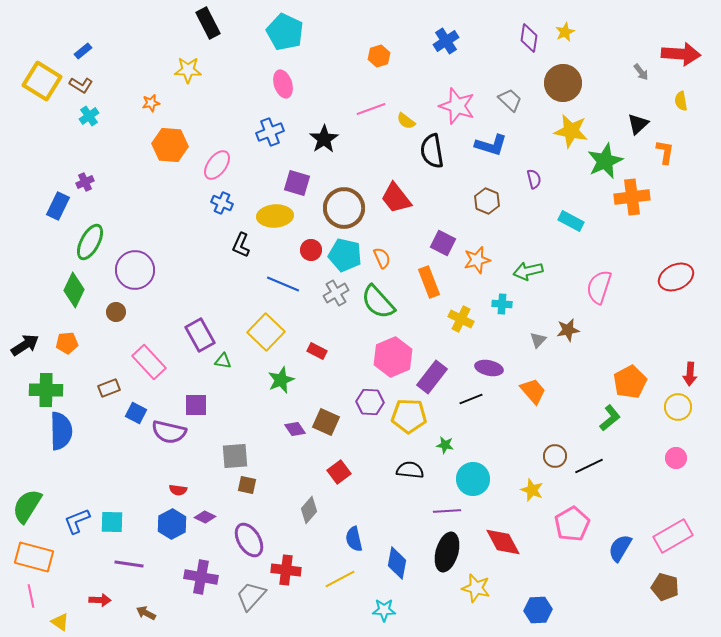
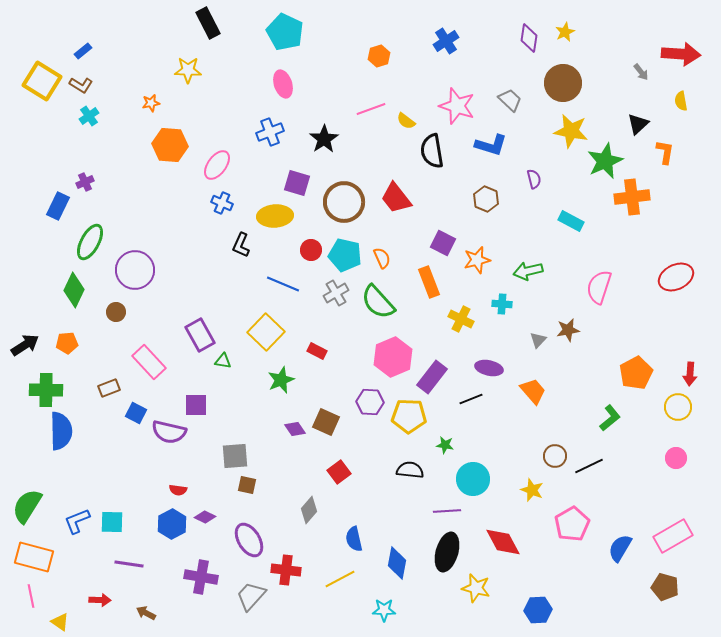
brown hexagon at (487, 201): moved 1 px left, 2 px up
brown circle at (344, 208): moved 6 px up
orange pentagon at (630, 382): moved 6 px right, 9 px up
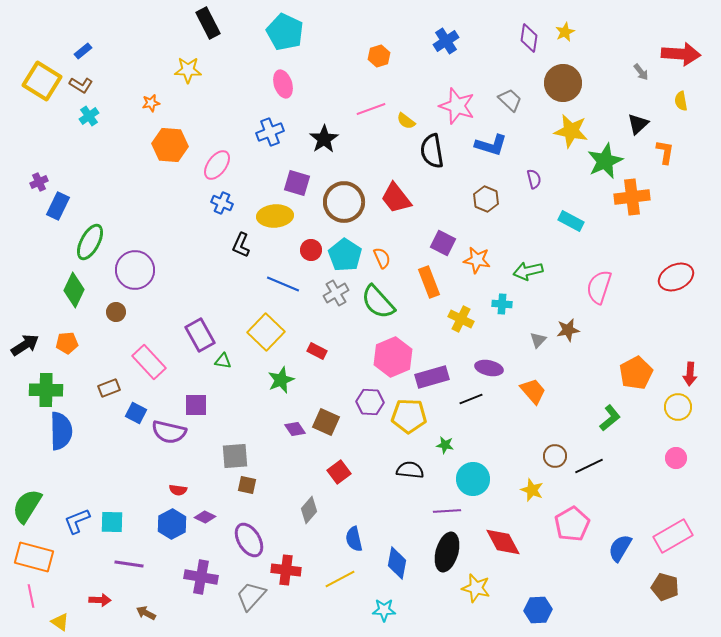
purple cross at (85, 182): moved 46 px left
cyan pentagon at (345, 255): rotated 20 degrees clockwise
orange star at (477, 260): rotated 24 degrees clockwise
purple rectangle at (432, 377): rotated 36 degrees clockwise
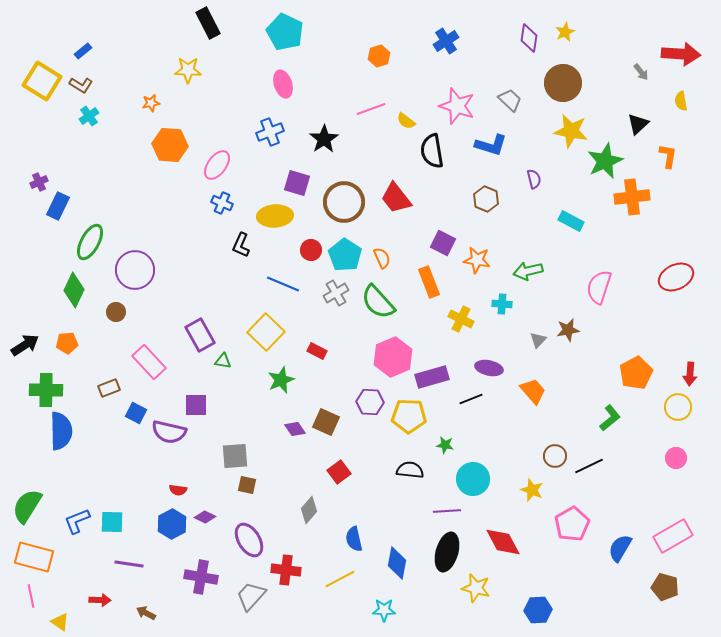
orange L-shape at (665, 152): moved 3 px right, 4 px down
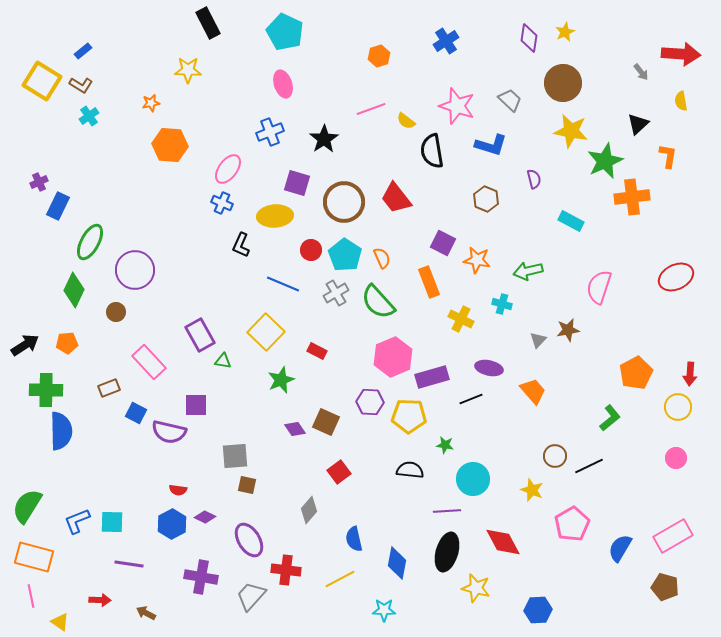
pink ellipse at (217, 165): moved 11 px right, 4 px down
cyan cross at (502, 304): rotated 12 degrees clockwise
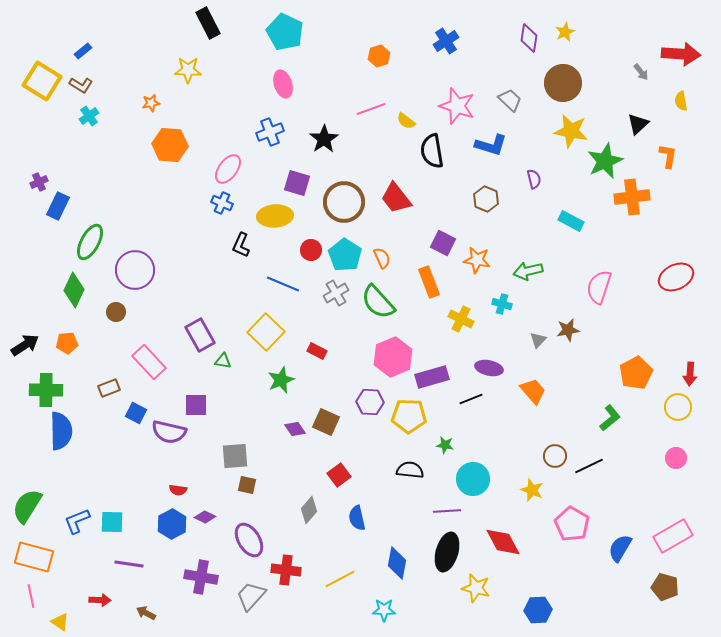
red square at (339, 472): moved 3 px down
pink pentagon at (572, 524): rotated 12 degrees counterclockwise
blue semicircle at (354, 539): moved 3 px right, 21 px up
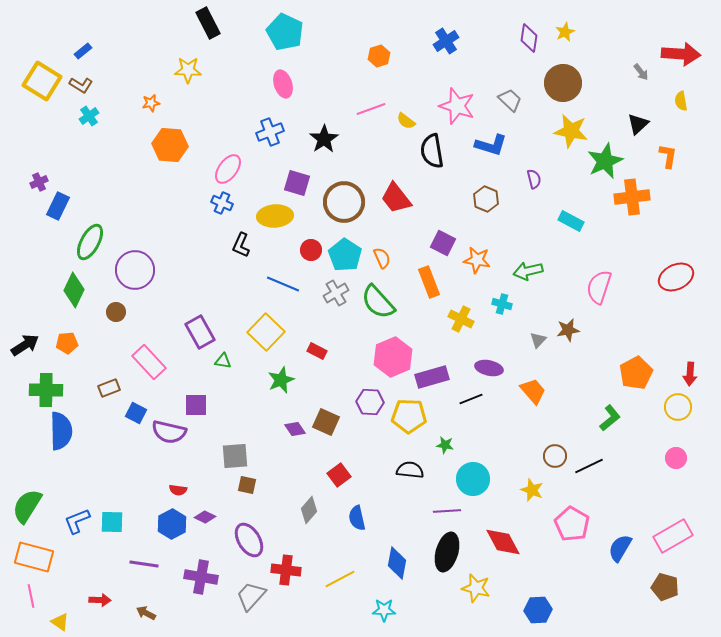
purple rectangle at (200, 335): moved 3 px up
purple line at (129, 564): moved 15 px right
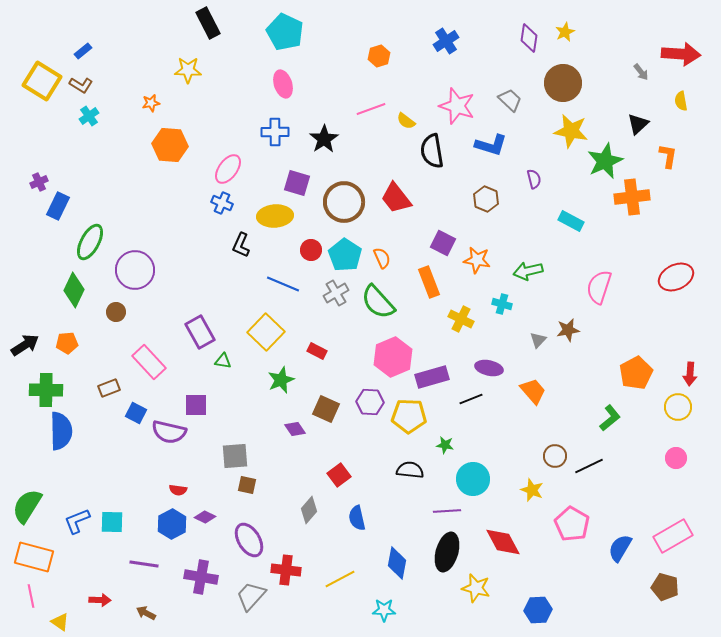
blue cross at (270, 132): moved 5 px right; rotated 20 degrees clockwise
brown square at (326, 422): moved 13 px up
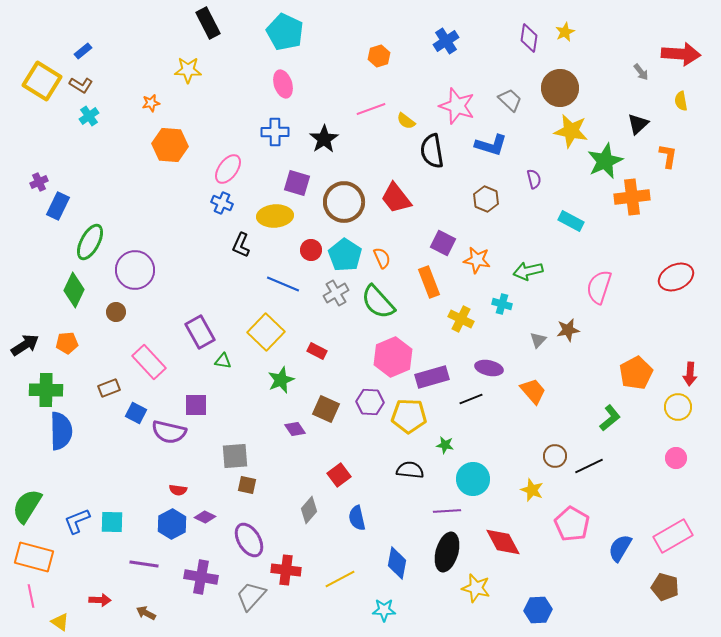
brown circle at (563, 83): moved 3 px left, 5 px down
